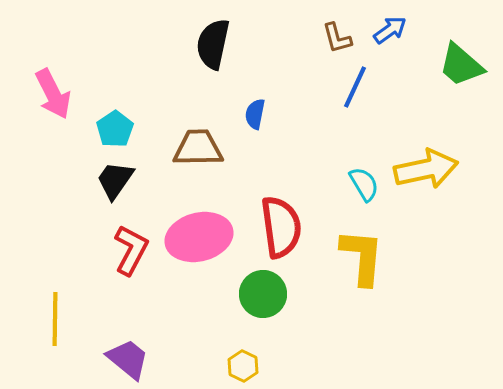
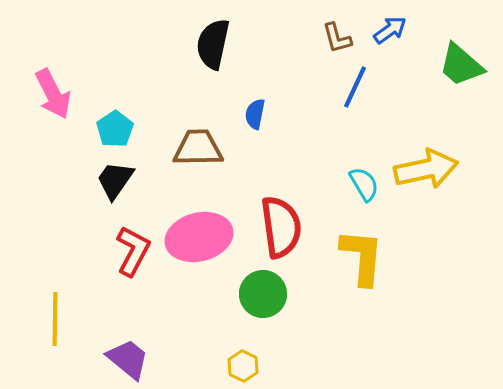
red L-shape: moved 2 px right, 1 px down
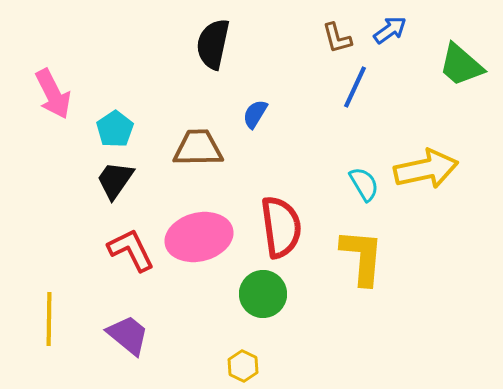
blue semicircle: rotated 20 degrees clockwise
red L-shape: moved 2 px left, 1 px up; rotated 54 degrees counterclockwise
yellow line: moved 6 px left
purple trapezoid: moved 24 px up
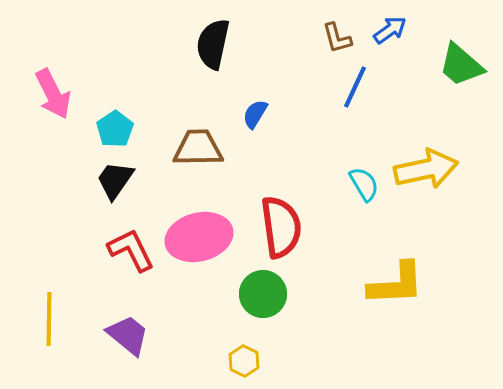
yellow L-shape: moved 34 px right, 27 px down; rotated 82 degrees clockwise
yellow hexagon: moved 1 px right, 5 px up
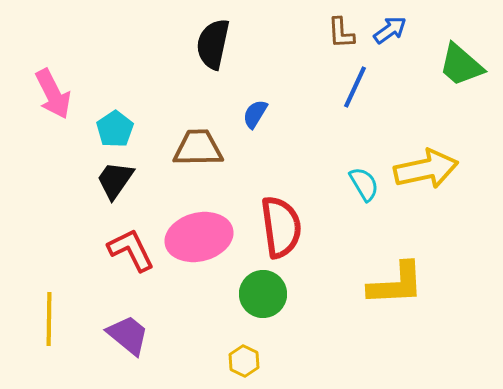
brown L-shape: moved 4 px right, 5 px up; rotated 12 degrees clockwise
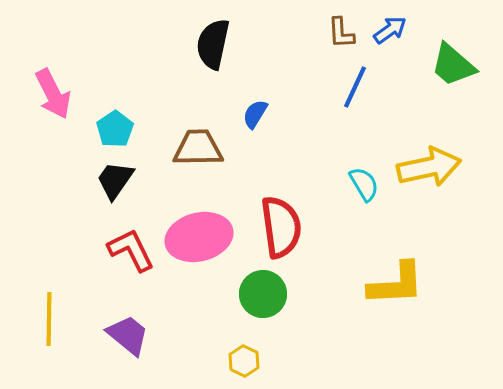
green trapezoid: moved 8 px left
yellow arrow: moved 3 px right, 2 px up
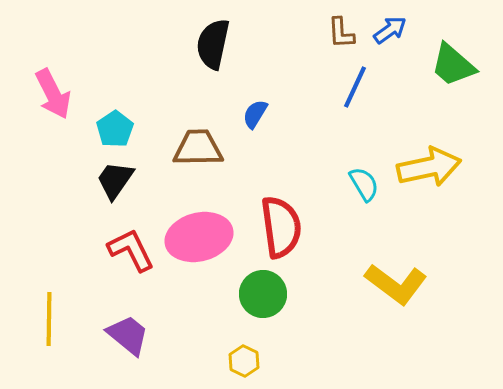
yellow L-shape: rotated 40 degrees clockwise
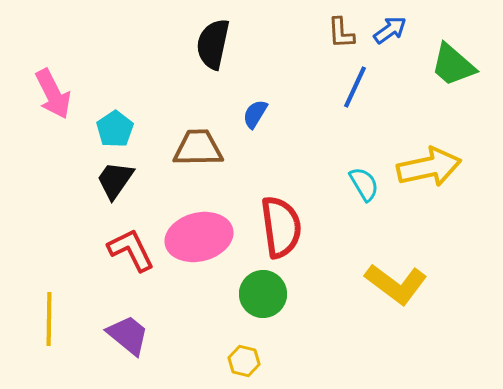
yellow hexagon: rotated 12 degrees counterclockwise
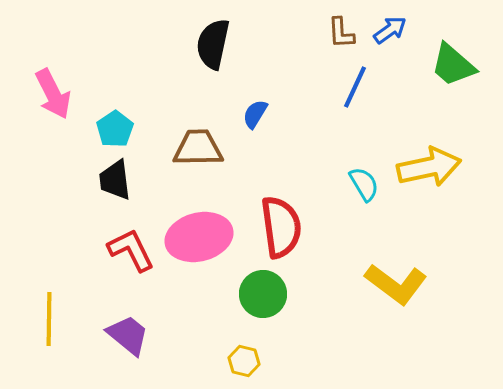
black trapezoid: rotated 42 degrees counterclockwise
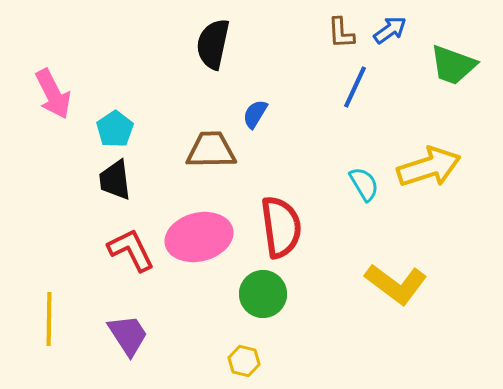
green trapezoid: rotated 21 degrees counterclockwise
brown trapezoid: moved 13 px right, 2 px down
yellow arrow: rotated 6 degrees counterclockwise
purple trapezoid: rotated 18 degrees clockwise
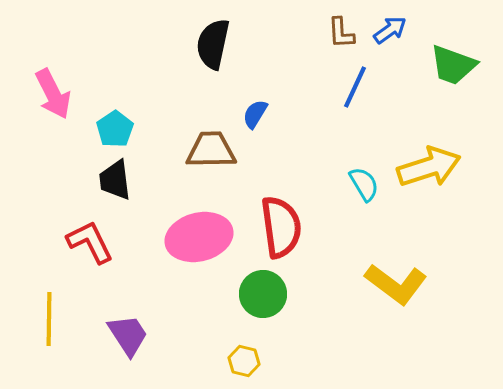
red L-shape: moved 41 px left, 8 px up
